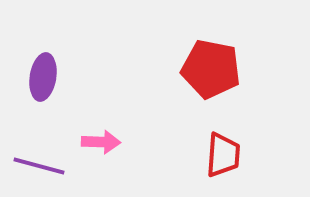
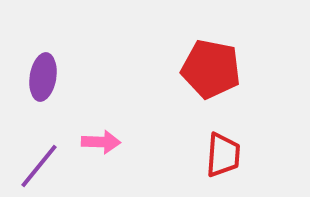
purple line: rotated 66 degrees counterclockwise
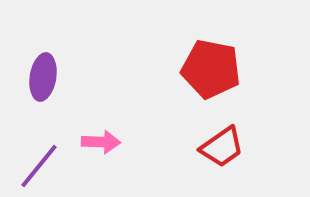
red trapezoid: moved 1 px left, 8 px up; rotated 51 degrees clockwise
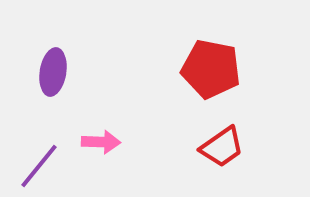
purple ellipse: moved 10 px right, 5 px up
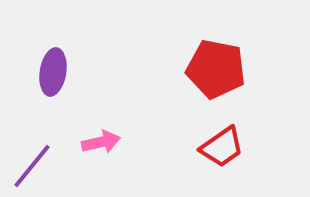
red pentagon: moved 5 px right
pink arrow: rotated 15 degrees counterclockwise
purple line: moved 7 px left
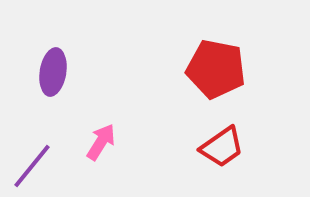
pink arrow: rotated 45 degrees counterclockwise
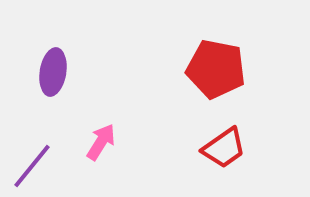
red trapezoid: moved 2 px right, 1 px down
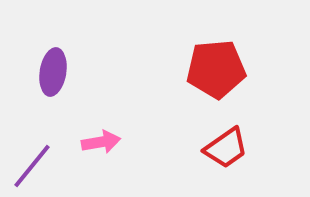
red pentagon: rotated 16 degrees counterclockwise
pink arrow: rotated 48 degrees clockwise
red trapezoid: moved 2 px right
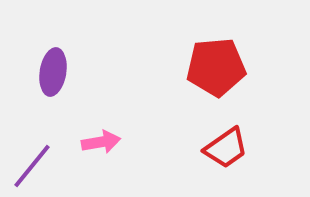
red pentagon: moved 2 px up
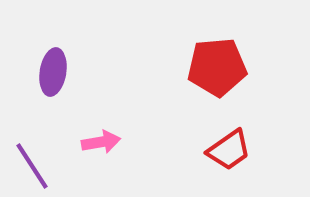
red pentagon: moved 1 px right
red trapezoid: moved 3 px right, 2 px down
purple line: rotated 72 degrees counterclockwise
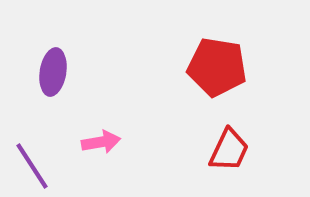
red pentagon: rotated 14 degrees clockwise
red trapezoid: rotated 30 degrees counterclockwise
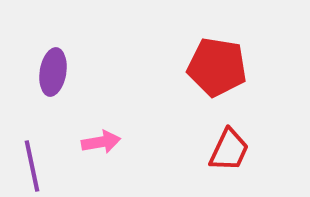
purple line: rotated 21 degrees clockwise
